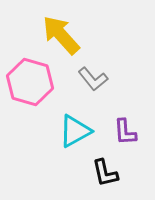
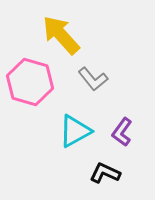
purple L-shape: moved 3 px left; rotated 40 degrees clockwise
black L-shape: rotated 128 degrees clockwise
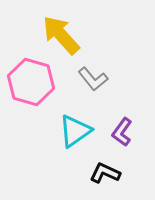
pink hexagon: moved 1 px right
cyan triangle: rotated 6 degrees counterclockwise
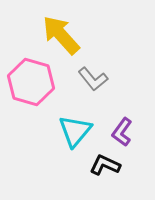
cyan triangle: rotated 15 degrees counterclockwise
black L-shape: moved 8 px up
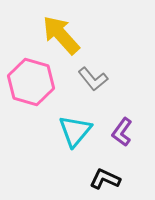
black L-shape: moved 14 px down
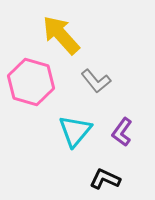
gray L-shape: moved 3 px right, 2 px down
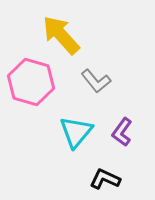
cyan triangle: moved 1 px right, 1 px down
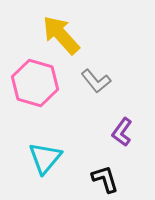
pink hexagon: moved 4 px right, 1 px down
cyan triangle: moved 31 px left, 26 px down
black L-shape: rotated 48 degrees clockwise
